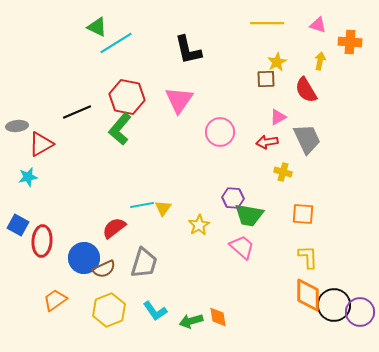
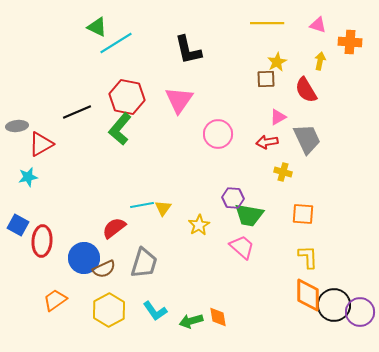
pink circle at (220, 132): moved 2 px left, 2 px down
yellow hexagon at (109, 310): rotated 8 degrees counterclockwise
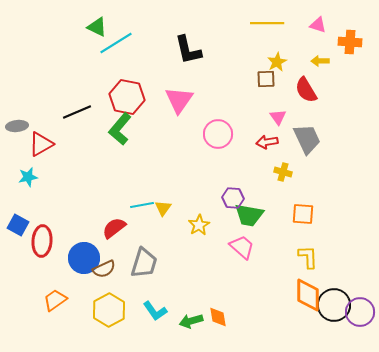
yellow arrow at (320, 61): rotated 102 degrees counterclockwise
pink triangle at (278, 117): rotated 36 degrees counterclockwise
